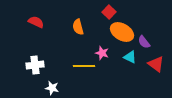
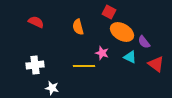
red square: rotated 16 degrees counterclockwise
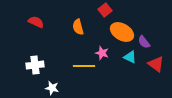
red square: moved 4 px left, 2 px up; rotated 24 degrees clockwise
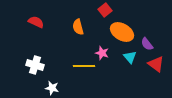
purple semicircle: moved 3 px right, 2 px down
cyan triangle: rotated 24 degrees clockwise
white cross: rotated 24 degrees clockwise
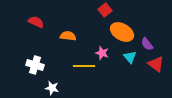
orange semicircle: moved 10 px left, 9 px down; rotated 112 degrees clockwise
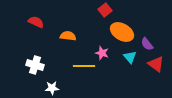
white star: rotated 16 degrees counterclockwise
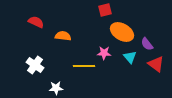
red square: rotated 24 degrees clockwise
orange semicircle: moved 5 px left
pink star: moved 2 px right; rotated 16 degrees counterclockwise
white cross: rotated 18 degrees clockwise
white star: moved 4 px right
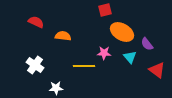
red triangle: moved 1 px right, 6 px down
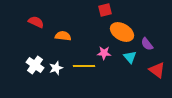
white star: moved 20 px up; rotated 16 degrees counterclockwise
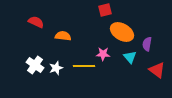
purple semicircle: rotated 48 degrees clockwise
pink star: moved 1 px left, 1 px down
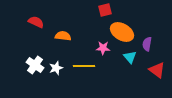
pink star: moved 6 px up
